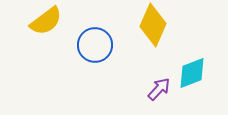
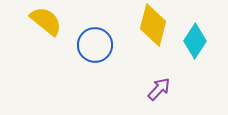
yellow semicircle: rotated 104 degrees counterclockwise
yellow diamond: rotated 9 degrees counterclockwise
cyan diamond: moved 3 px right, 32 px up; rotated 36 degrees counterclockwise
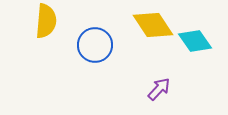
yellow semicircle: rotated 56 degrees clockwise
yellow diamond: rotated 48 degrees counterclockwise
cyan diamond: rotated 68 degrees counterclockwise
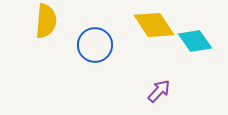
yellow diamond: moved 1 px right
purple arrow: moved 2 px down
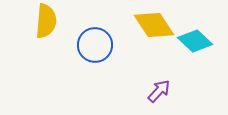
cyan diamond: rotated 12 degrees counterclockwise
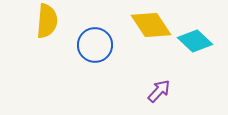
yellow semicircle: moved 1 px right
yellow diamond: moved 3 px left
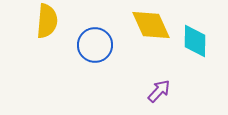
yellow diamond: rotated 9 degrees clockwise
cyan diamond: rotated 48 degrees clockwise
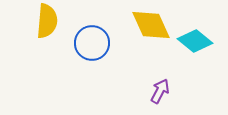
cyan diamond: rotated 52 degrees counterclockwise
blue circle: moved 3 px left, 2 px up
purple arrow: moved 1 px right; rotated 15 degrees counterclockwise
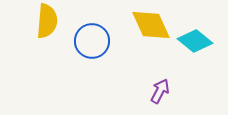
blue circle: moved 2 px up
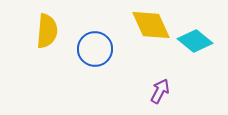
yellow semicircle: moved 10 px down
blue circle: moved 3 px right, 8 px down
